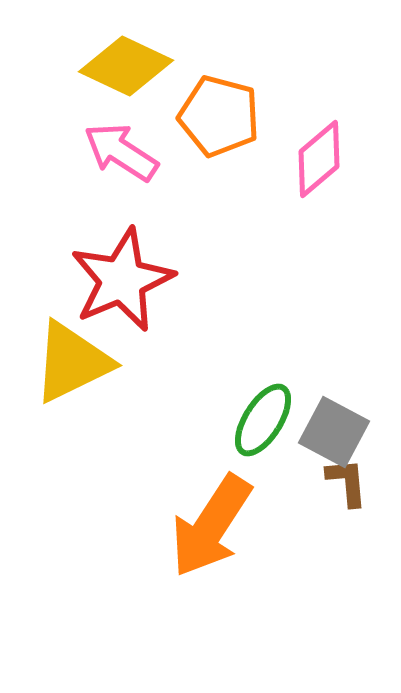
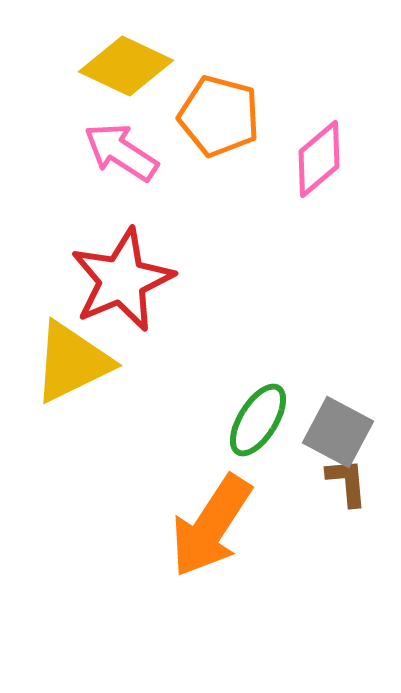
green ellipse: moved 5 px left
gray square: moved 4 px right
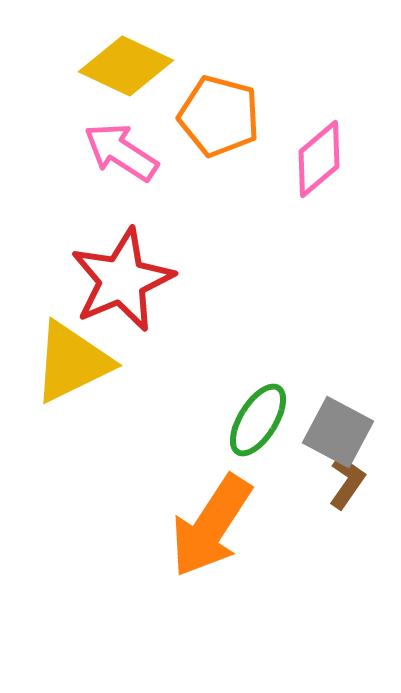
brown L-shape: rotated 40 degrees clockwise
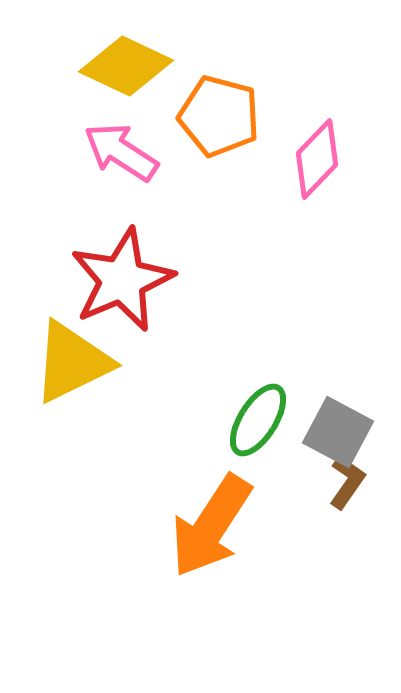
pink diamond: moved 2 px left; rotated 6 degrees counterclockwise
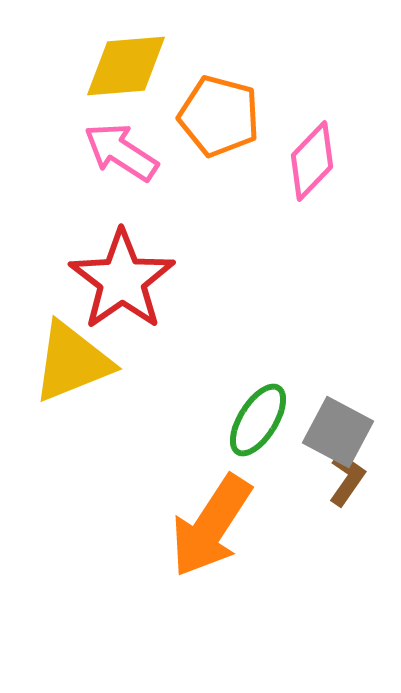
yellow diamond: rotated 30 degrees counterclockwise
pink diamond: moved 5 px left, 2 px down
red star: rotated 12 degrees counterclockwise
yellow triangle: rotated 4 degrees clockwise
brown L-shape: moved 3 px up
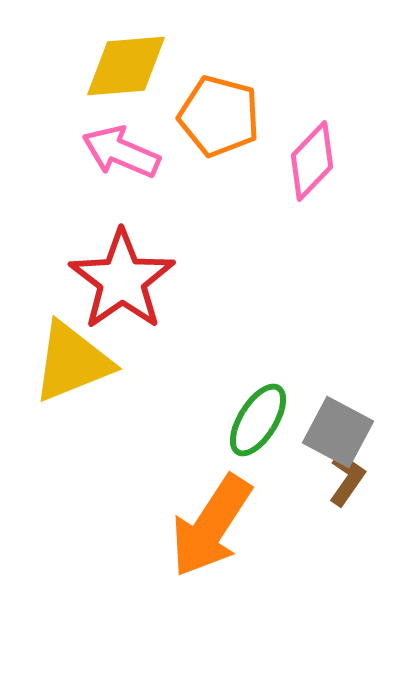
pink arrow: rotated 10 degrees counterclockwise
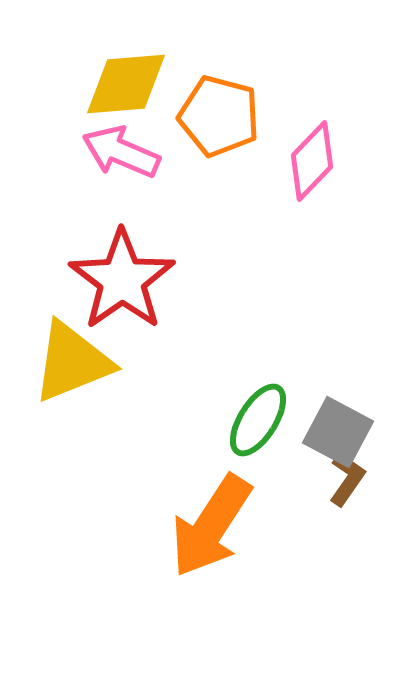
yellow diamond: moved 18 px down
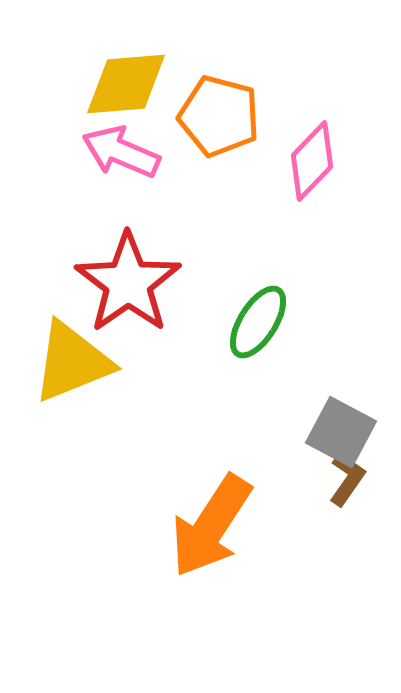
red star: moved 6 px right, 3 px down
green ellipse: moved 98 px up
gray square: moved 3 px right
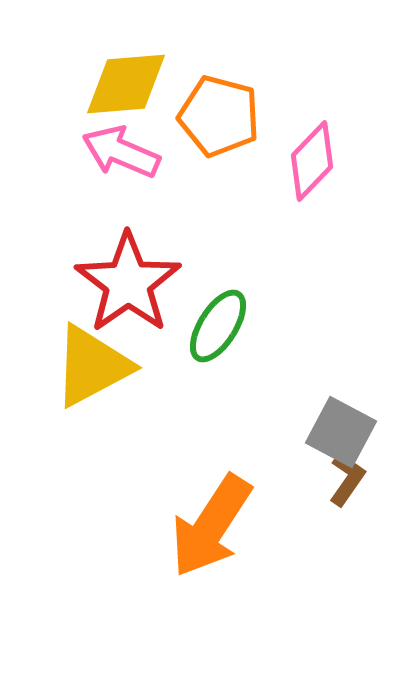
green ellipse: moved 40 px left, 4 px down
yellow triangle: moved 20 px right, 4 px down; rotated 6 degrees counterclockwise
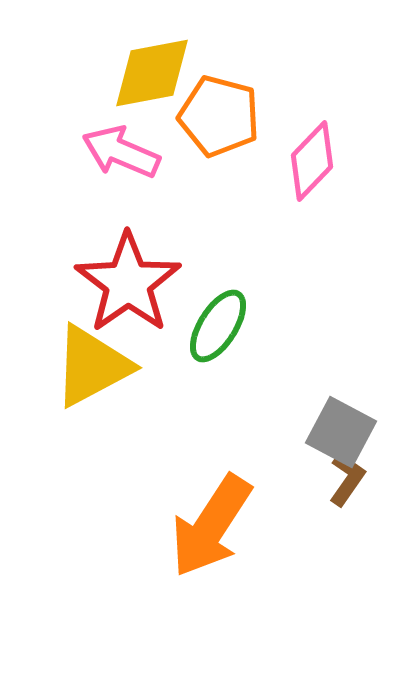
yellow diamond: moved 26 px right, 11 px up; rotated 6 degrees counterclockwise
